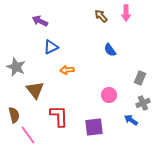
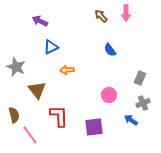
brown triangle: moved 2 px right
pink line: moved 2 px right
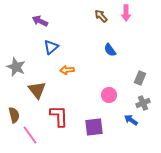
blue triangle: rotated 14 degrees counterclockwise
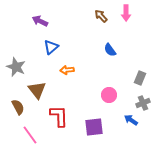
brown semicircle: moved 4 px right, 8 px up; rotated 14 degrees counterclockwise
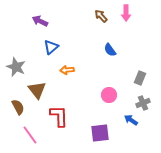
purple square: moved 6 px right, 6 px down
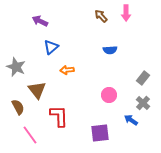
blue semicircle: rotated 56 degrees counterclockwise
gray rectangle: moved 3 px right; rotated 16 degrees clockwise
gray cross: rotated 24 degrees counterclockwise
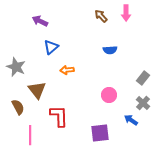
pink line: rotated 36 degrees clockwise
